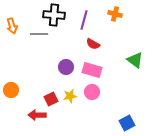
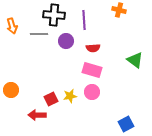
orange cross: moved 4 px right, 4 px up
purple line: rotated 18 degrees counterclockwise
red semicircle: moved 4 px down; rotated 32 degrees counterclockwise
purple circle: moved 26 px up
blue square: moved 1 px left, 1 px down
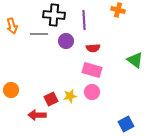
orange cross: moved 1 px left
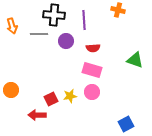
green triangle: rotated 18 degrees counterclockwise
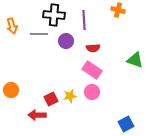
pink rectangle: rotated 18 degrees clockwise
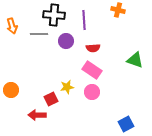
yellow star: moved 3 px left, 9 px up
